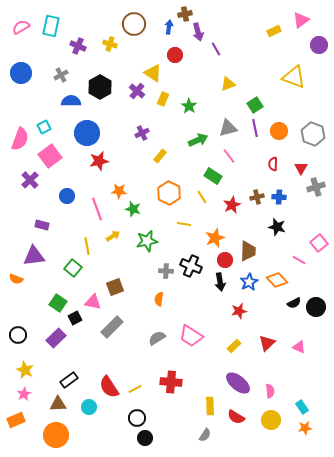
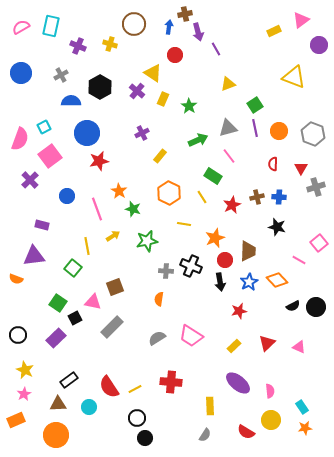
orange star at (119, 191): rotated 28 degrees clockwise
black semicircle at (294, 303): moved 1 px left, 3 px down
red semicircle at (236, 417): moved 10 px right, 15 px down
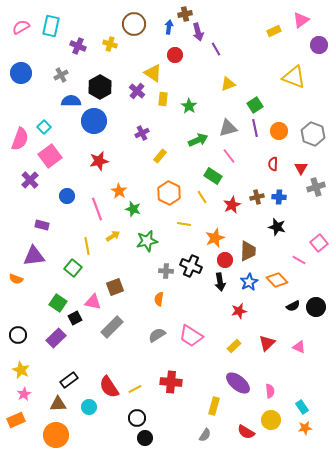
yellow rectangle at (163, 99): rotated 16 degrees counterclockwise
cyan square at (44, 127): rotated 16 degrees counterclockwise
blue circle at (87, 133): moved 7 px right, 12 px up
gray semicircle at (157, 338): moved 3 px up
yellow star at (25, 370): moved 4 px left
yellow rectangle at (210, 406): moved 4 px right; rotated 18 degrees clockwise
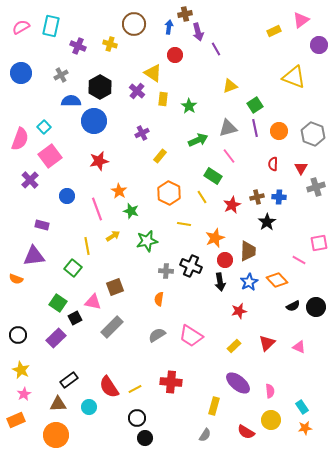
yellow triangle at (228, 84): moved 2 px right, 2 px down
green star at (133, 209): moved 2 px left, 2 px down
black star at (277, 227): moved 10 px left, 5 px up; rotated 24 degrees clockwise
pink square at (319, 243): rotated 30 degrees clockwise
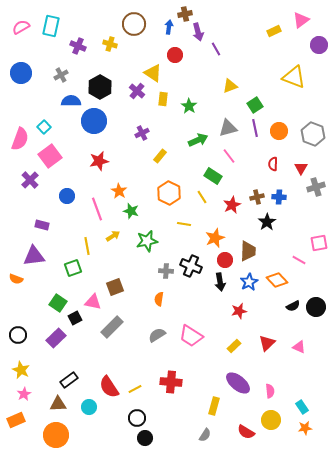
green square at (73, 268): rotated 30 degrees clockwise
